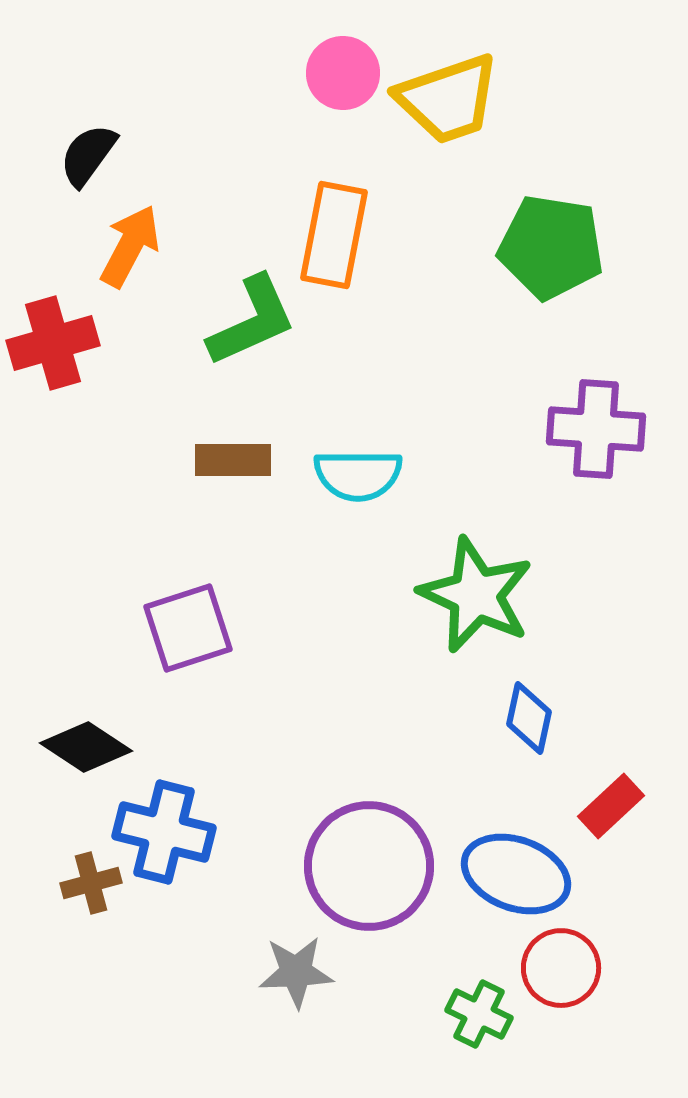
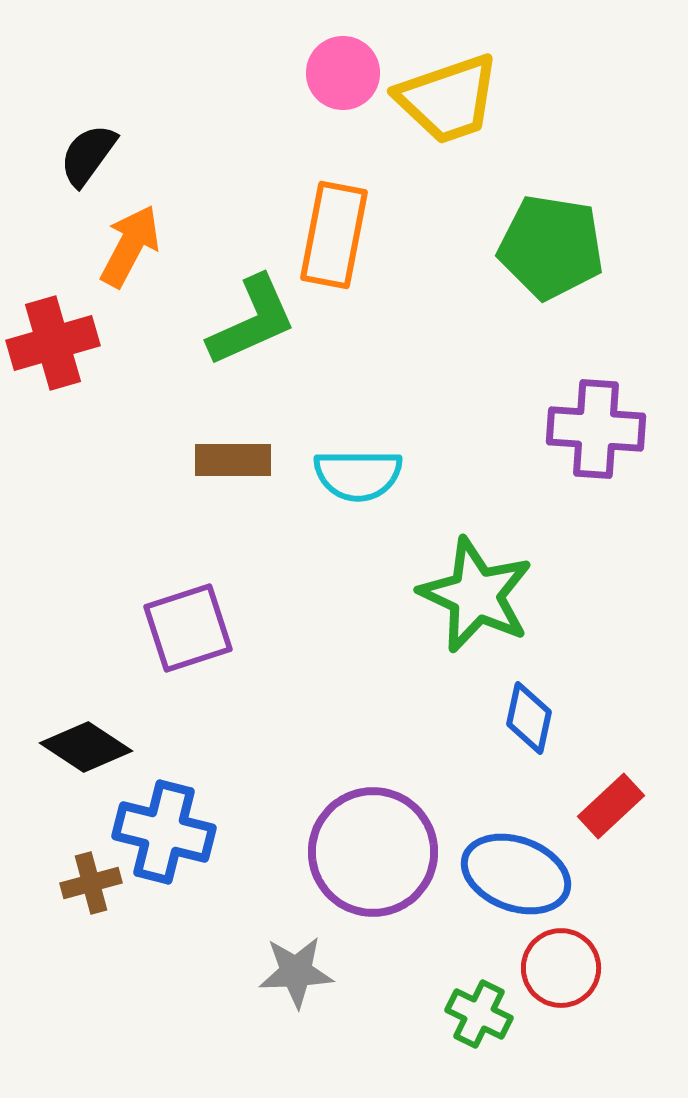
purple circle: moved 4 px right, 14 px up
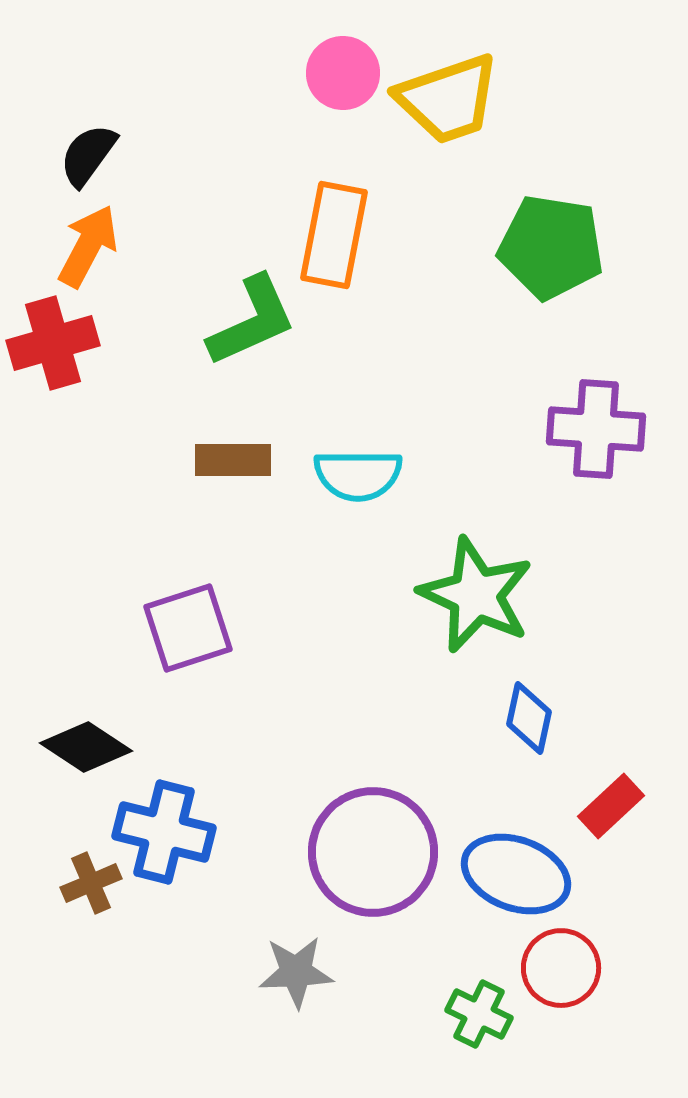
orange arrow: moved 42 px left
brown cross: rotated 8 degrees counterclockwise
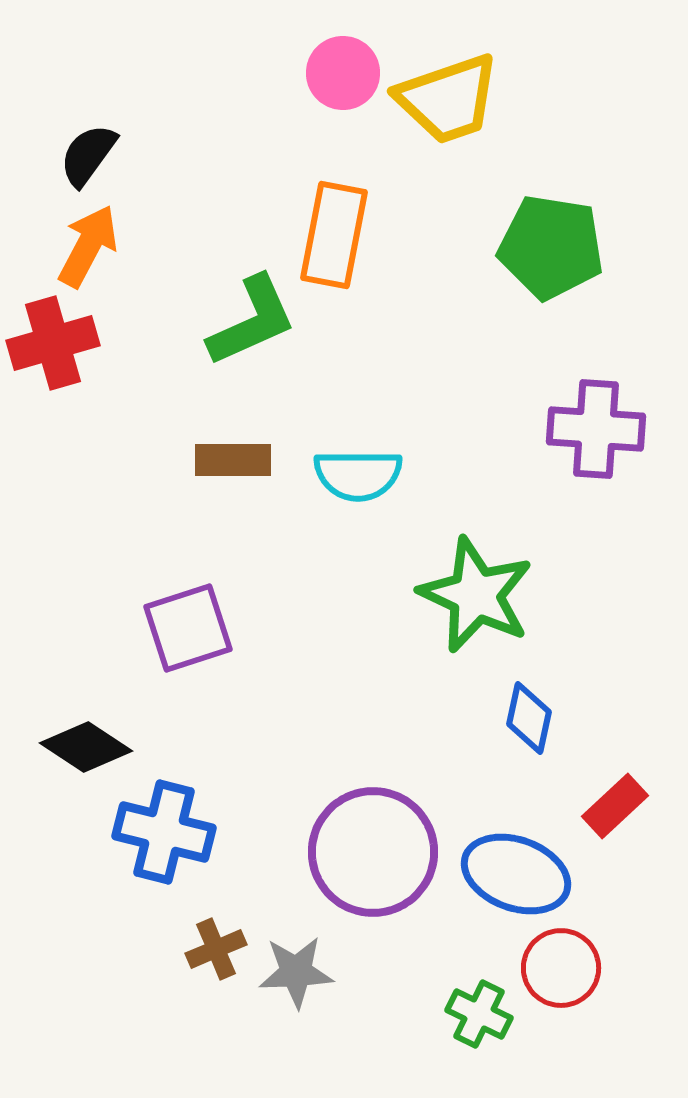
red rectangle: moved 4 px right
brown cross: moved 125 px right, 66 px down
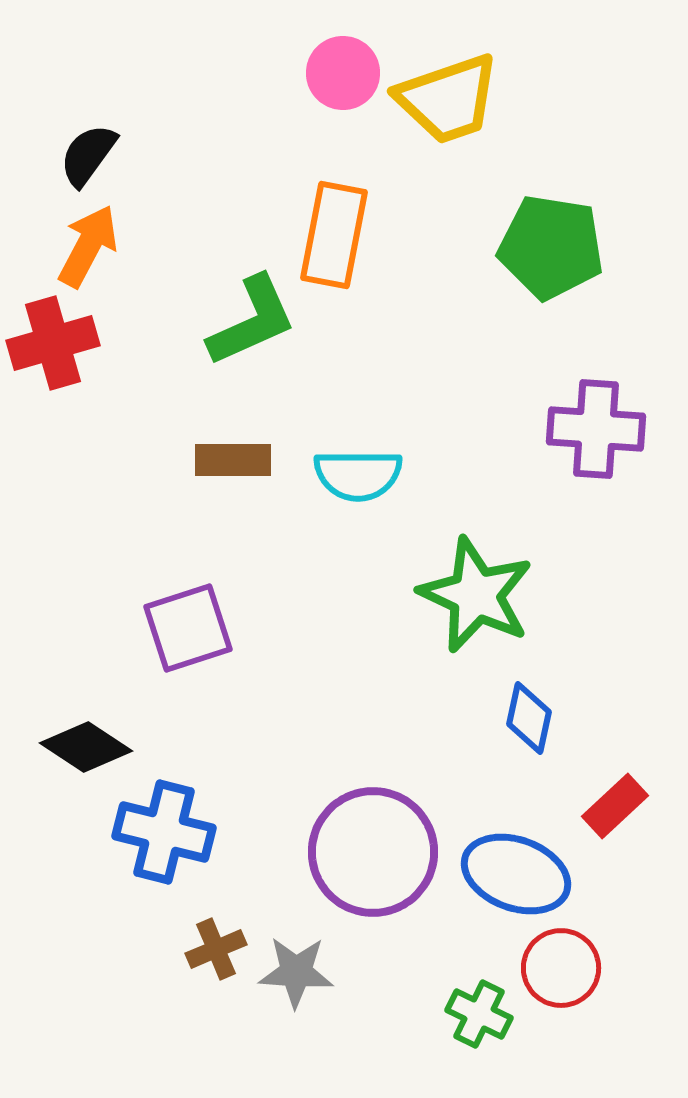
gray star: rotated 6 degrees clockwise
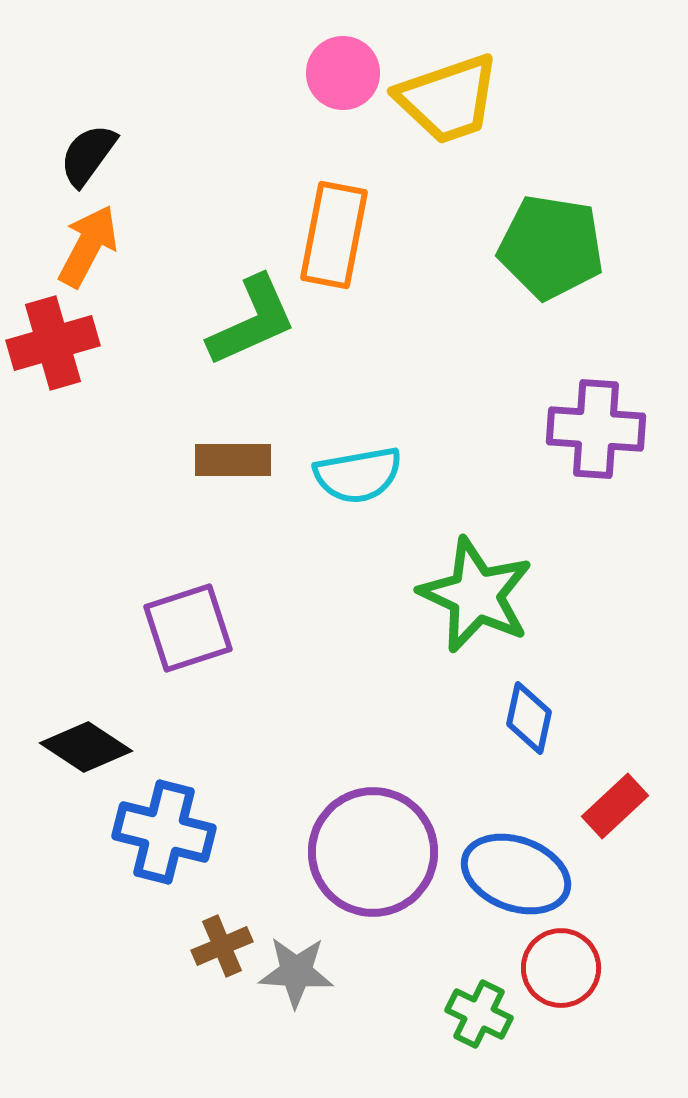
cyan semicircle: rotated 10 degrees counterclockwise
brown cross: moved 6 px right, 3 px up
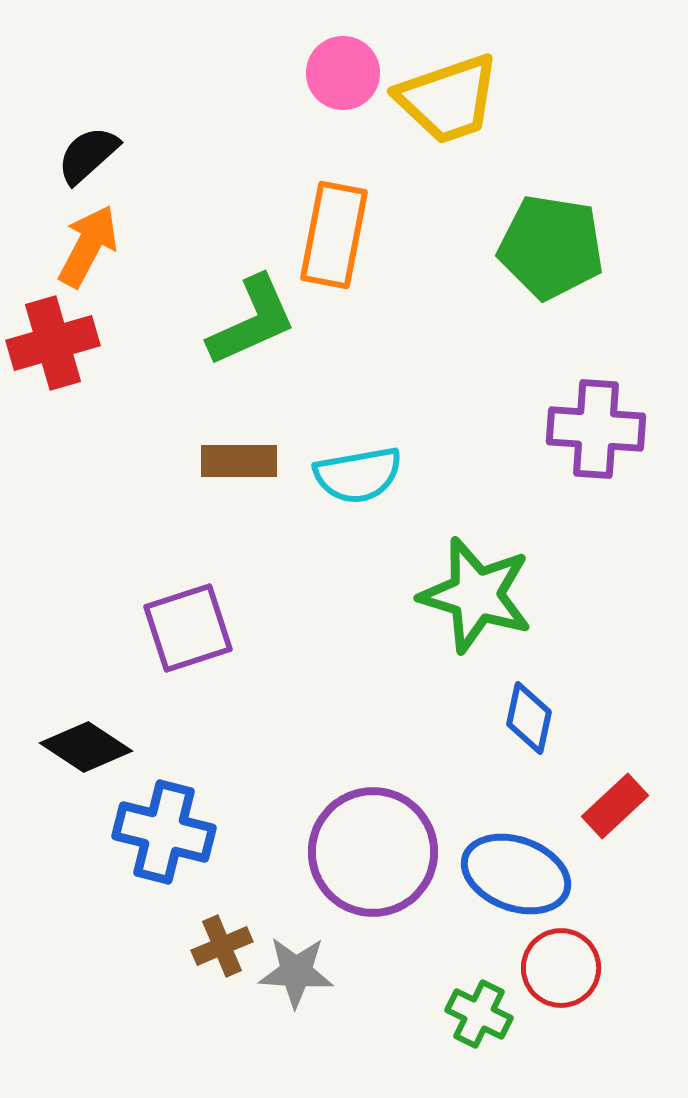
black semicircle: rotated 12 degrees clockwise
brown rectangle: moved 6 px right, 1 px down
green star: rotated 8 degrees counterclockwise
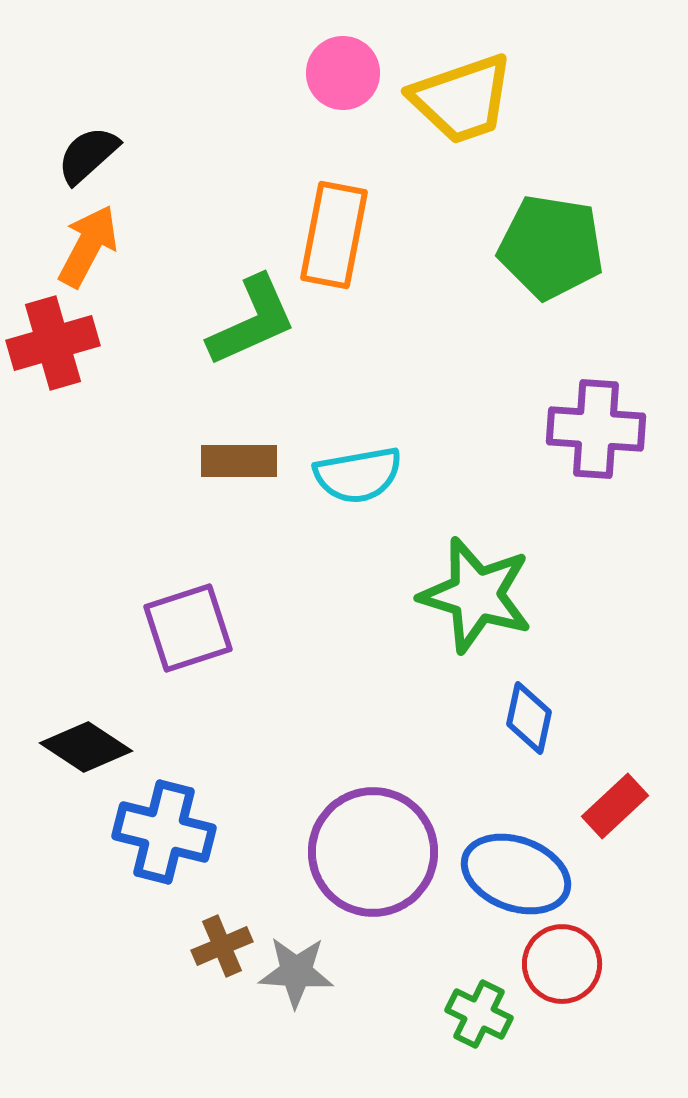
yellow trapezoid: moved 14 px right
red circle: moved 1 px right, 4 px up
